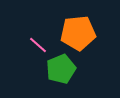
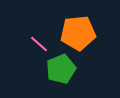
pink line: moved 1 px right, 1 px up
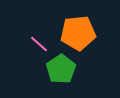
green pentagon: rotated 12 degrees counterclockwise
